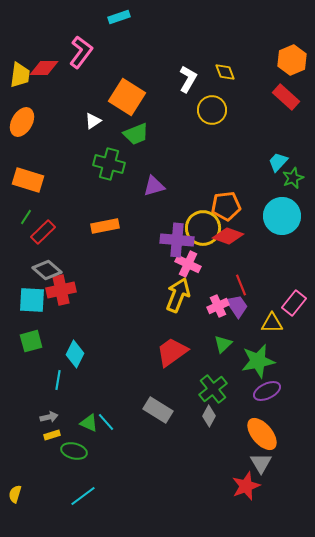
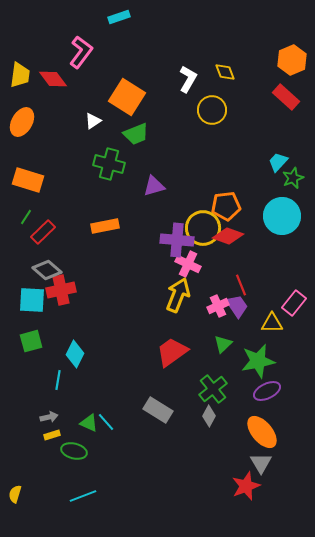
red diamond at (44, 68): moved 9 px right, 11 px down; rotated 52 degrees clockwise
orange ellipse at (262, 434): moved 2 px up
cyan line at (83, 496): rotated 16 degrees clockwise
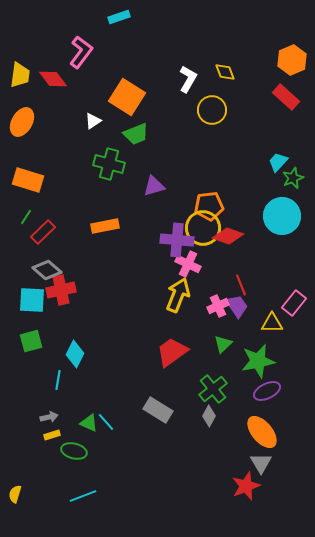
orange pentagon at (226, 206): moved 17 px left
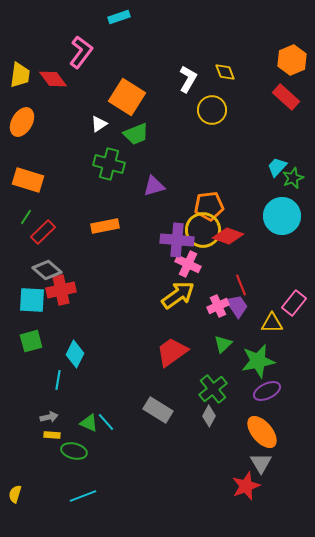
white triangle at (93, 121): moved 6 px right, 3 px down
cyan trapezoid at (278, 162): moved 1 px left, 5 px down
yellow circle at (203, 228): moved 2 px down
yellow arrow at (178, 295): rotated 32 degrees clockwise
yellow rectangle at (52, 435): rotated 21 degrees clockwise
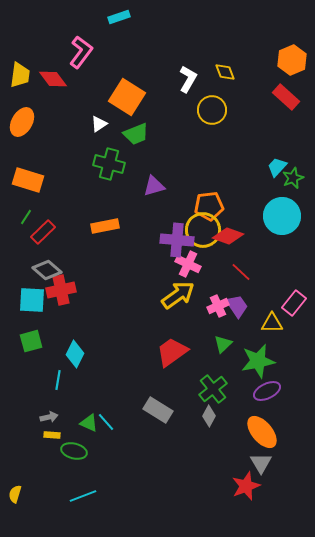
red line at (241, 285): moved 13 px up; rotated 25 degrees counterclockwise
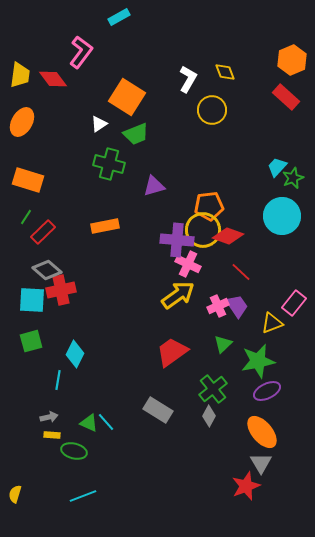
cyan rectangle at (119, 17): rotated 10 degrees counterclockwise
yellow triangle at (272, 323): rotated 20 degrees counterclockwise
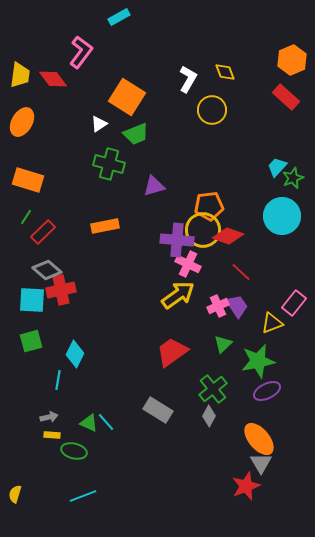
orange ellipse at (262, 432): moved 3 px left, 7 px down
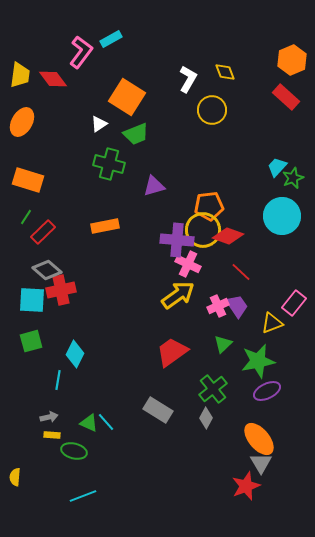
cyan rectangle at (119, 17): moved 8 px left, 22 px down
gray diamond at (209, 416): moved 3 px left, 2 px down
yellow semicircle at (15, 494): moved 17 px up; rotated 12 degrees counterclockwise
